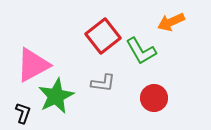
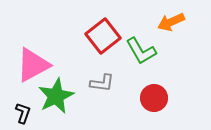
gray L-shape: moved 1 px left
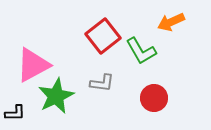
black L-shape: moved 8 px left; rotated 70 degrees clockwise
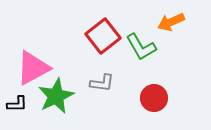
green L-shape: moved 4 px up
pink triangle: moved 3 px down
black L-shape: moved 2 px right, 9 px up
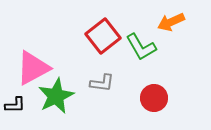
black L-shape: moved 2 px left, 1 px down
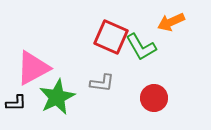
red square: moved 8 px right, 1 px down; rotated 28 degrees counterclockwise
green star: moved 1 px right, 1 px down
black L-shape: moved 1 px right, 2 px up
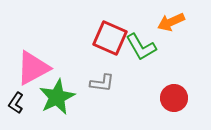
red square: moved 1 px left, 1 px down
red circle: moved 20 px right
black L-shape: rotated 125 degrees clockwise
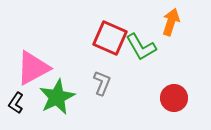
orange arrow: rotated 132 degrees clockwise
gray L-shape: rotated 75 degrees counterclockwise
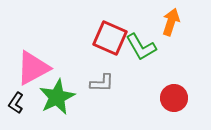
gray L-shape: rotated 70 degrees clockwise
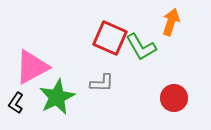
pink triangle: moved 1 px left, 1 px up
